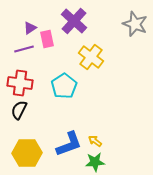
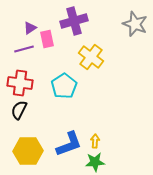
purple cross: rotated 32 degrees clockwise
yellow arrow: rotated 56 degrees clockwise
yellow hexagon: moved 1 px right, 2 px up
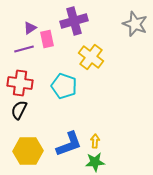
cyan pentagon: rotated 20 degrees counterclockwise
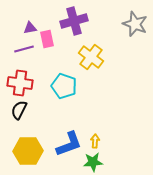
purple triangle: rotated 24 degrees clockwise
green star: moved 2 px left
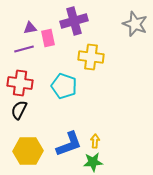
pink rectangle: moved 1 px right, 1 px up
yellow cross: rotated 30 degrees counterclockwise
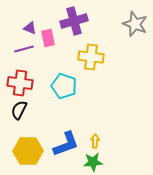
purple triangle: rotated 32 degrees clockwise
blue L-shape: moved 3 px left
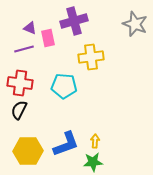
yellow cross: rotated 15 degrees counterclockwise
cyan pentagon: rotated 15 degrees counterclockwise
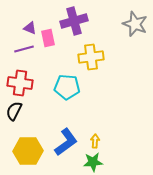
cyan pentagon: moved 3 px right, 1 px down
black semicircle: moved 5 px left, 1 px down
blue L-shape: moved 2 px up; rotated 16 degrees counterclockwise
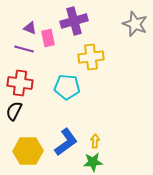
purple line: rotated 30 degrees clockwise
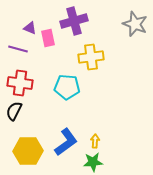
purple line: moved 6 px left
